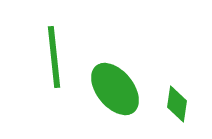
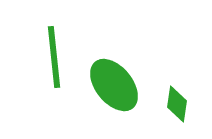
green ellipse: moved 1 px left, 4 px up
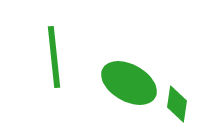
green ellipse: moved 15 px right, 2 px up; rotated 22 degrees counterclockwise
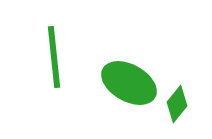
green diamond: rotated 30 degrees clockwise
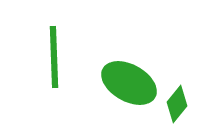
green line: rotated 4 degrees clockwise
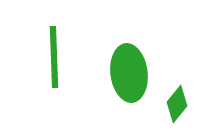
green ellipse: moved 10 px up; rotated 54 degrees clockwise
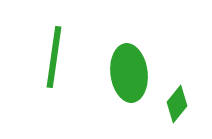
green line: rotated 10 degrees clockwise
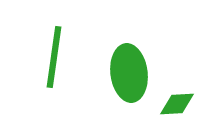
green diamond: rotated 48 degrees clockwise
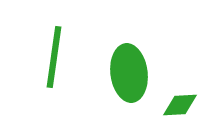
green diamond: moved 3 px right, 1 px down
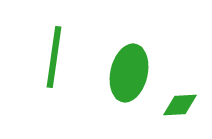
green ellipse: rotated 20 degrees clockwise
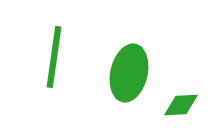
green diamond: moved 1 px right
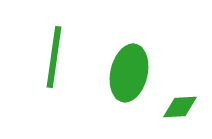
green diamond: moved 1 px left, 2 px down
